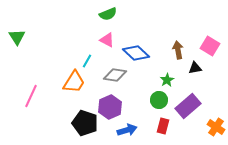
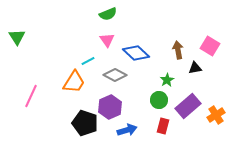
pink triangle: rotated 28 degrees clockwise
cyan line: moved 1 px right; rotated 32 degrees clockwise
gray diamond: rotated 20 degrees clockwise
orange cross: moved 12 px up; rotated 24 degrees clockwise
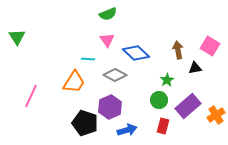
cyan line: moved 2 px up; rotated 32 degrees clockwise
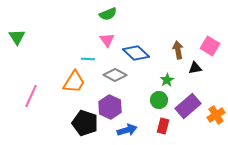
purple hexagon: rotated 10 degrees counterclockwise
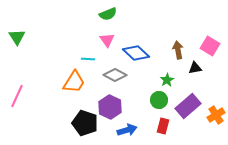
pink line: moved 14 px left
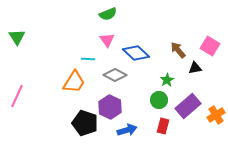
brown arrow: rotated 30 degrees counterclockwise
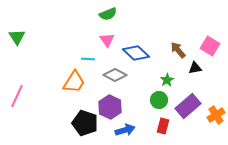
blue arrow: moved 2 px left
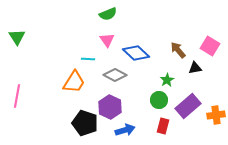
pink line: rotated 15 degrees counterclockwise
orange cross: rotated 24 degrees clockwise
